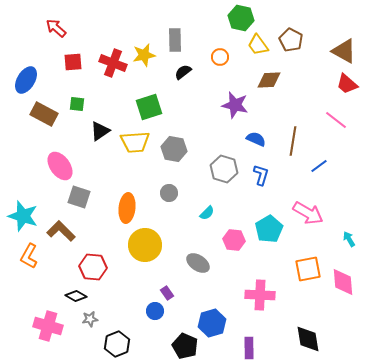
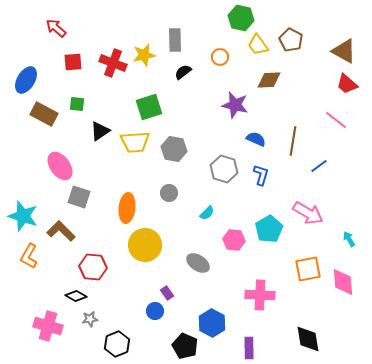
blue hexagon at (212, 323): rotated 16 degrees counterclockwise
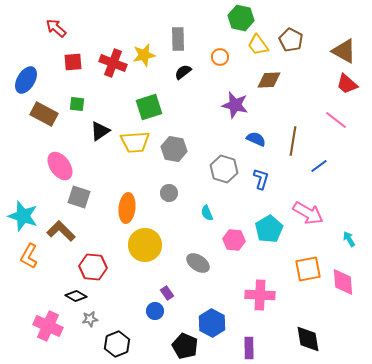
gray rectangle at (175, 40): moved 3 px right, 1 px up
blue L-shape at (261, 175): moved 4 px down
cyan semicircle at (207, 213): rotated 112 degrees clockwise
pink cross at (48, 326): rotated 8 degrees clockwise
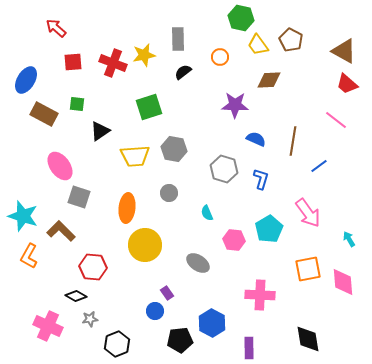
purple star at (235, 105): rotated 12 degrees counterclockwise
yellow trapezoid at (135, 142): moved 14 px down
pink arrow at (308, 213): rotated 24 degrees clockwise
black pentagon at (185, 346): moved 5 px left, 6 px up; rotated 30 degrees counterclockwise
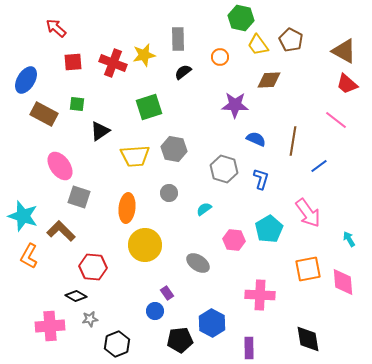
cyan semicircle at (207, 213): moved 3 px left, 4 px up; rotated 77 degrees clockwise
pink cross at (48, 326): moved 2 px right; rotated 28 degrees counterclockwise
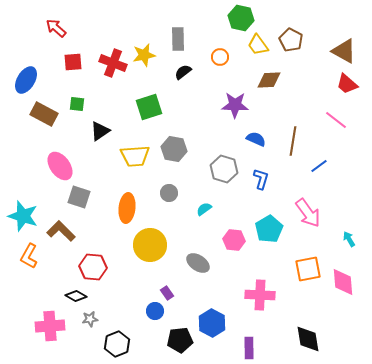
yellow circle at (145, 245): moved 5 px right
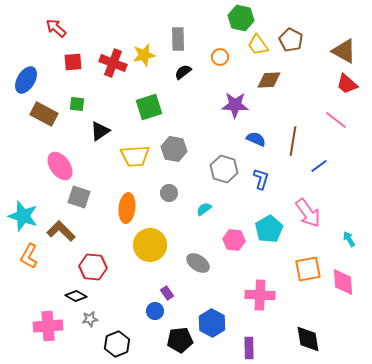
pink cross at (50, 326): moved 2 px left
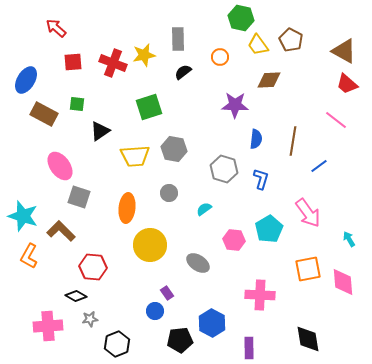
blue semicircle at (256, 139): rotated 72 degrees clockwise
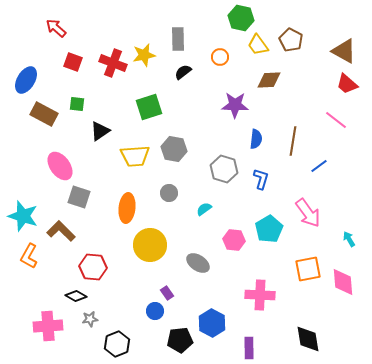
red square at (73, 62): rotated 24 degrees clockwise
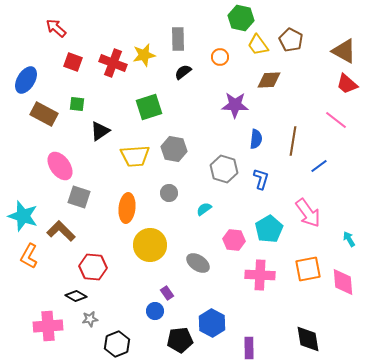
pink cross at (260, 295): moved 20 px up
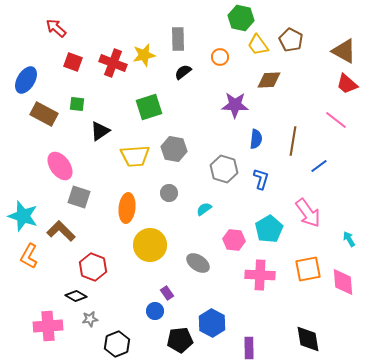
red hexagon at (93, 267): rotated 16 degrees clockwise
